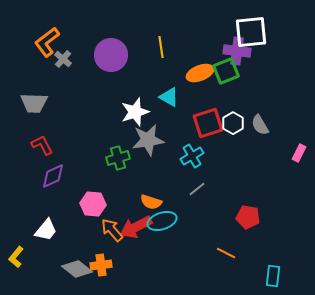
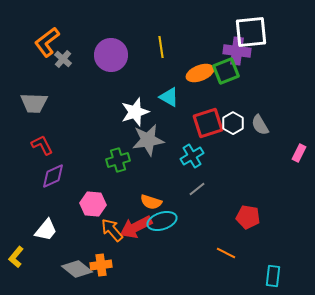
green cross: moved 2 px down
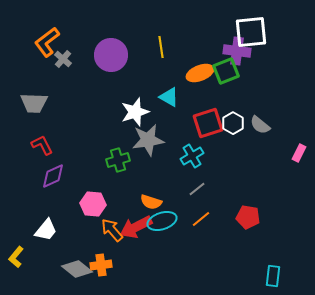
gray semicircle: rotated 20 degrees counterclockwise
orange line: moved 25 px left, 34 px up; rotated 66 degrees counterclockwise
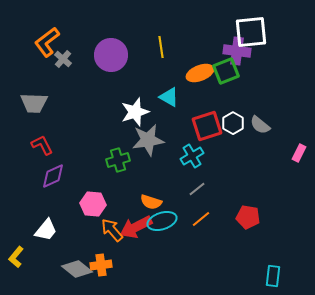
red square: moved 1 px left, 3 px down
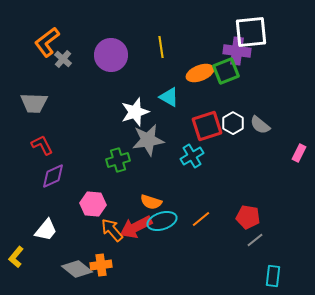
gray line: moved 58 px right, 51 px down
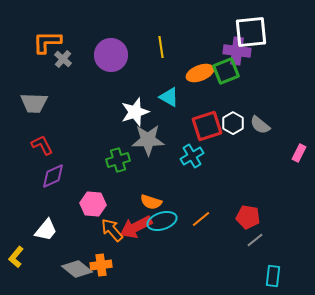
orange L-shape: rotated 36 degrees clockwise
gray star: rotated 8 degrees clockwise
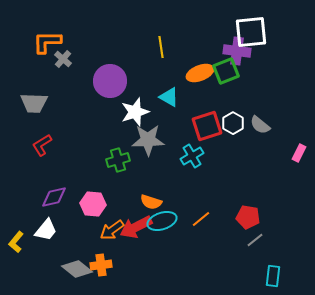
purple circle: moved 1 px left, 26 px down
red L-shape: rotated 95 degrees counterclockwise
purple diamond: moved 1 px right, 21 px down; rotated 12 degrees clockwise
orange arrow: rotated 85 degrees counterclockwise
yellow L-shape: moved 15 px up
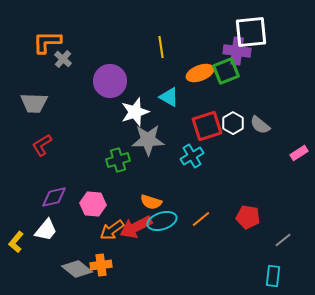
pink rectangle: rotated 30 degrees clockwise
gray line: moved 28 px right
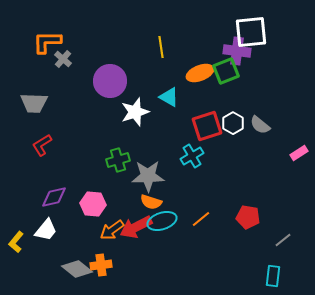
gray star: moved 36 px down
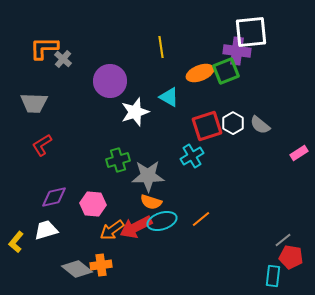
orange L-shape: moved 3 px left, 6 px down
red pentagon: moved 43 px right, 40 px down
white trapezoid: rotated 145 degrees counterclockwise
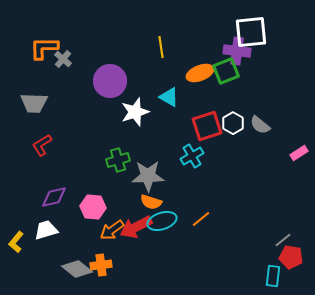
pink hexagon: moved 3 px down
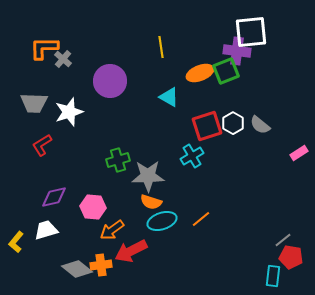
white star: moved 66 px left
red arrow: moved 5 px left, 24 px down
